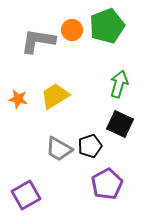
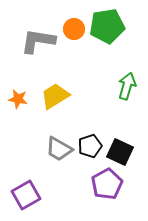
green pentagon: rotated 12 degrees clockwise
orange circle: moved 2 px right, 1 px up
green arrow: moved 8 px right, 2 px down
black square: moved 28 px down
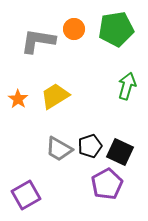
green pentagon: moved 9 px right, 3 px down
orange star: rotated 24 degrees clockwise
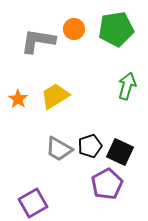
purple square: moved 7 px right, 8 px down
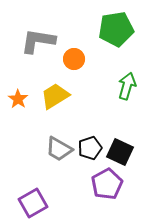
orange circle: moved 30 px down
black pentagon: moved 2 px down
